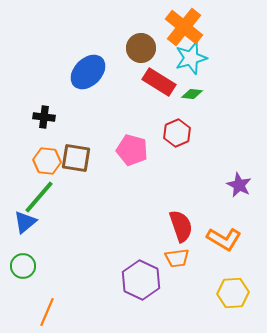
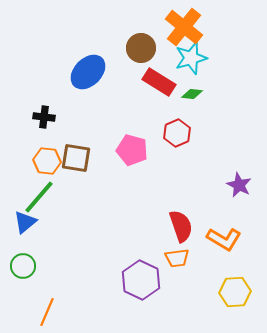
yellow hexagon: moved 2 px right, 1 px up
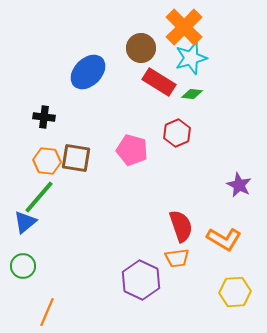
orange cross: rotated 6 degrees clockwise
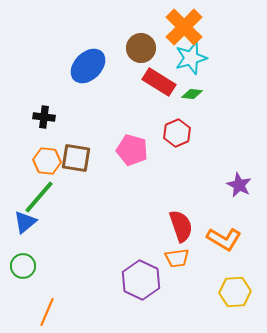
blue ellipse: moved 6 px up
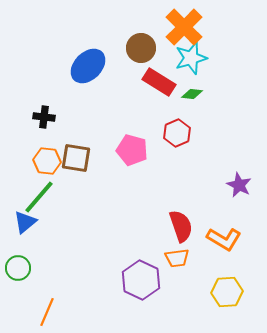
green circle: moved 5 px left, 2 px down
yellow hexagon: moved 8 px left
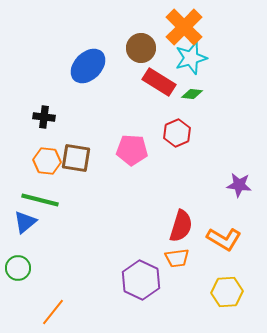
pink pentagon: rotated 12 degrees counterclockwise
purple star: rotated 20 degrees counterclockwise
green line: moved 1 px right, 3 px down; rotated 63 degrees clockwise
red semicircle: rotated 36 degrees clockwise
orange line: moved 6 px right; rotated 16 degrees clockwise
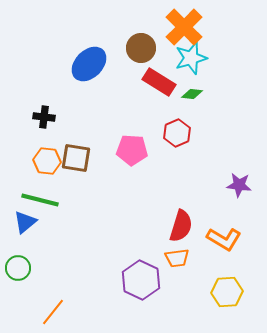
blue ellipse: moved 1 px right, 2 px up
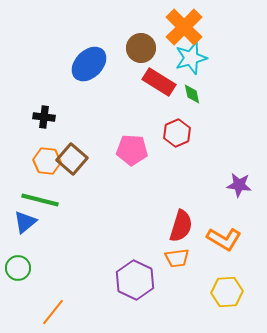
green diamond: rotated 70 degrees clockwise
brown square: moved 4 px left, 1 px down; rotated 32 degrees clockwise
purple hexagon: moved 6 px left
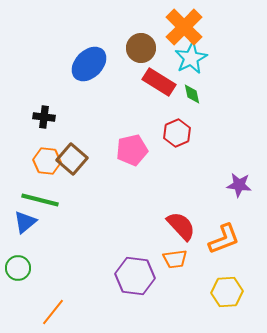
cyan star: rotated 12 degrees counterclockwise
pink pentagon: rotated 16 degrees counterclockwise
red semicircle: rotated 60 degrees counterclockwise
orange L-shape: rotated 52 degrees counterclockwise
orange trapezoid: moved 2 px left, 1 px down
purple hexagon: moved 4 px up; rotated 18 degrees counterclockwise
